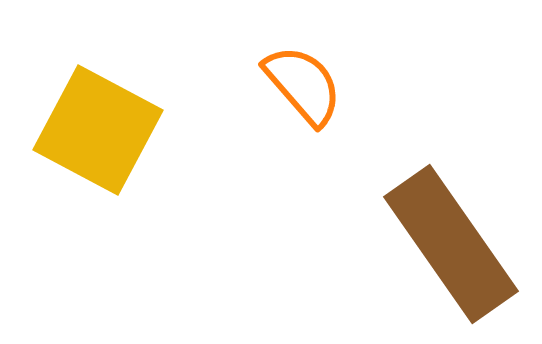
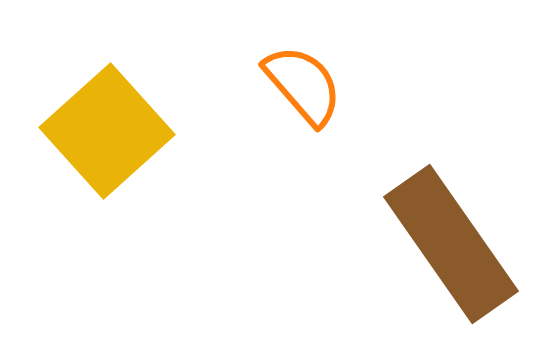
yellow square: moved 9 px right, 1 px down; rotated 20 degrees clockwise
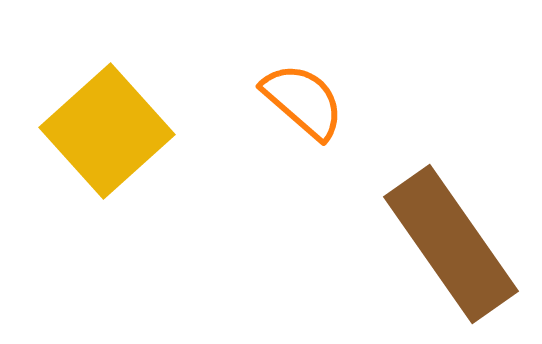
orange semicircle: moved 16 px down; rotated 8 degrees counterclockwise
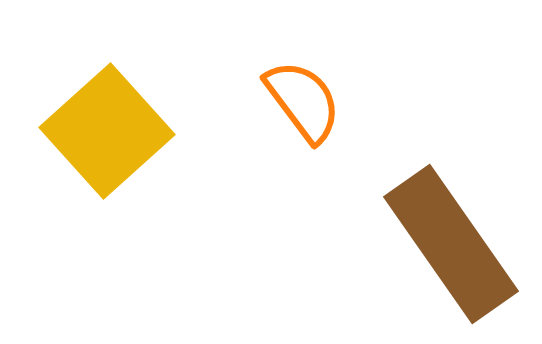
orange semicircle: rotated 12 degrees clockwise
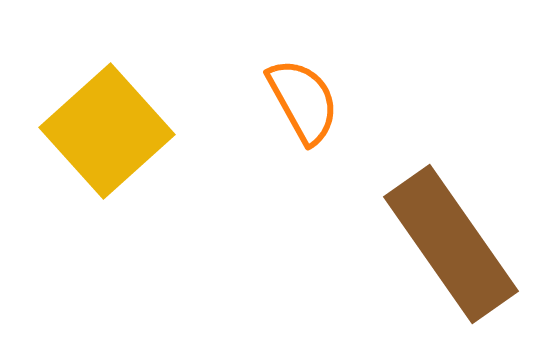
orange semicircle: rotated 8 degrees clockwise
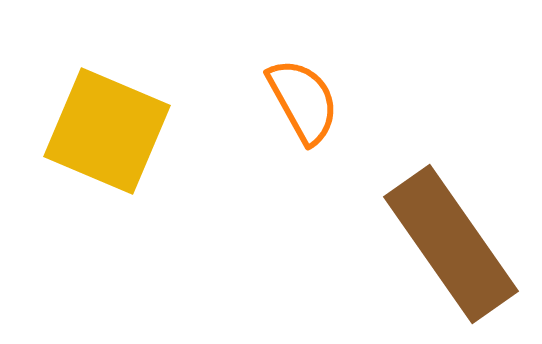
yellow square: rotated 25 degrees counterclockwise
